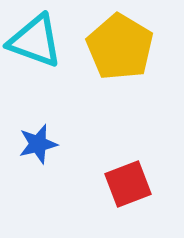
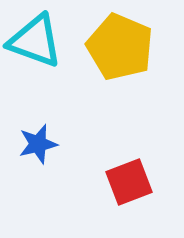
yellow pentagon: rotated 8 degrees counterclockwise
red square: moved 1 px right, 2 px up
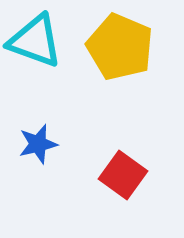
red square: moved 6 px left, 7 px up; rotated 33 degrees counterclockwise
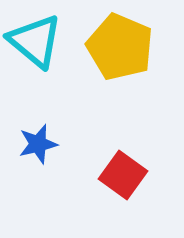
cyan triangle: rotated 20 degrees clockwise
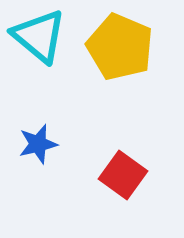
cyan triangle: moved 4 px right, 5 px up
